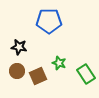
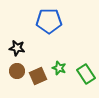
black star: moved 2 px left, 1 px down
green star: moved 5 px down
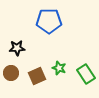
black star: rotated 14 degrees counterclockwise
brown circle: moved 6 px left, 2 px down
brown square: moved 1 px left
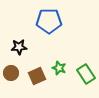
black star: moved 2 px right, 1 px up
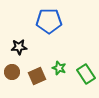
brown circle: moved 1 px right, 1 px up
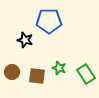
black star: moved 6 px right, 7 px up; rotated 21 degrees clockwise
brown square: rotated 30 degrees clockwise
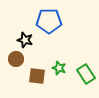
brown circle: moved 4 px right, 13 px up
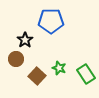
blue pentagon: moved 2 px right
black star: rotated 21 degrees clockwise
brown square: rotated 36 degrees clockwise
